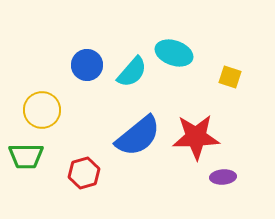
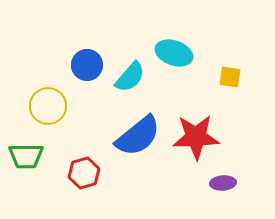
cyan semicircle: moved 2 px left, 5 px down
yellow square: rotated 10 degrees counterclockwise
yellow circle: moved 6 px right, 4 px up
purple ellipse: moved 6 px down
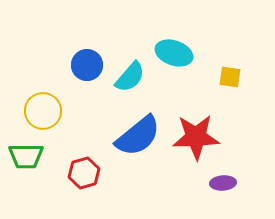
yellow circle: moved 5 px left, 5 px down
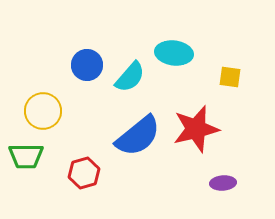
cyan ellipse: rotated 12 degrees counterclockwise
red star: moved 8 px up; rotated 12 degrees counterclockwise
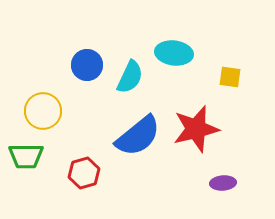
cyan semicircle: rotated 16 degrees counterclockwise
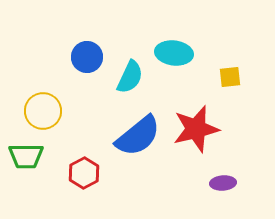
blue circle: moved 8 px up
yellow square: rotated 15 degrees counterclockwise
red hexagon: rotated 12 degrees counterclockwise
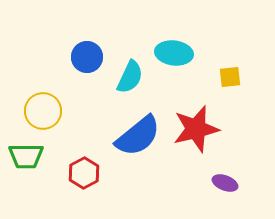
purple ellipse: moved 2 px right; rotated 25 degrees clockwise
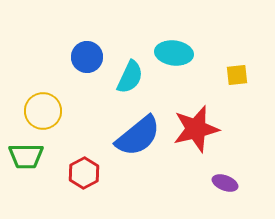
yellow square: moved 7 px right, 2 px up
